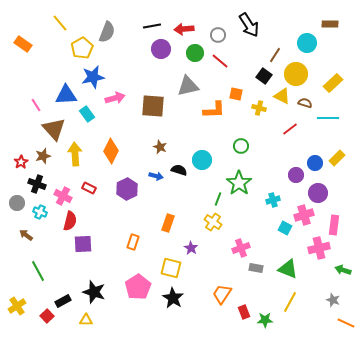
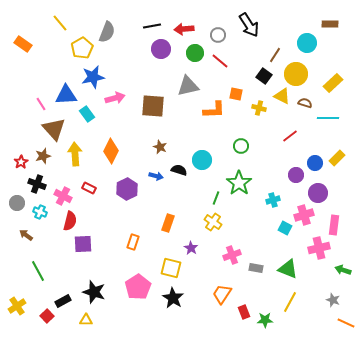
pink line at (36, 105): moved 5 px right, 1 px up
red line at (290, 129): moved 7 px down
green line at (218, 199): moved 2 px left, 1 px up
pink cross at (241, 248): moved 9 px left, 7 px down
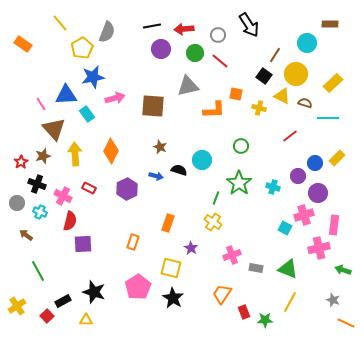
purple circle at (296, 175): moved 2 px right, 1 px down
cyan cross at (273, 200): moved 13 px up; rotated 32 degrees clockwise
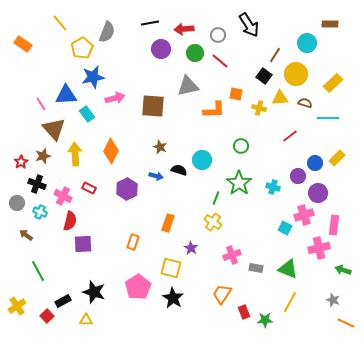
black line at (152, 26): moved 2 px left, 3 px up
yellow triangle at (282, 96): moved 2 px left, 2 px down; rotated 30 degrees counterclockwise
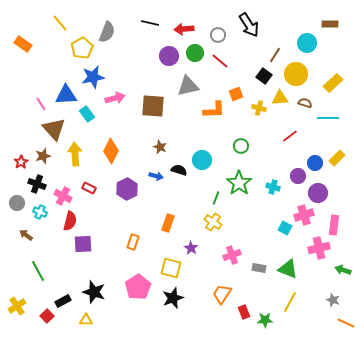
black line at (150, 23): rotated 24 degrees clockwise
purple circle at (161, 49): moved 8 px right, 7 px down
orange square at (236, 94): rotated 32 degrees counterclockwise
gray rectangle at (256, 268): moved 3 px right
black star at (173, 298): rotated 20 degrees clockwise
